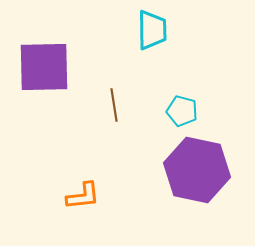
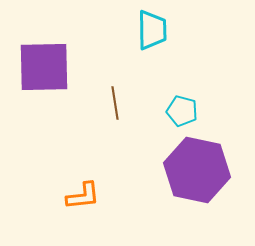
brown line: moved 1 px right, 2 px up
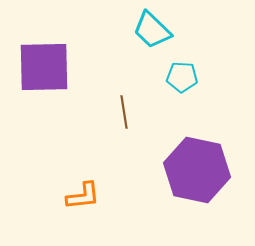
cyan trapezoid: rotated 135 degrees clockwise
brown line: moved 9 px right, 9 px down
cyan pentagon: moved 34 px up; rotated 12 degrees counterclockwise
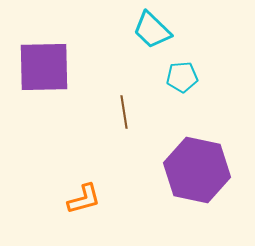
cyan pentagon: rotated 8 degrees counterclockwise
orange L-shape: moved 1 px right, 3 px down; rotated 9 degrees counterclockwise
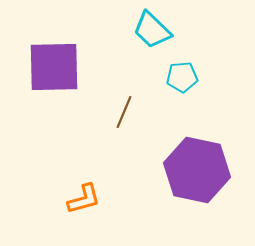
purple square: moved 10 px right
brown line: rotated 32 degrees clockwise
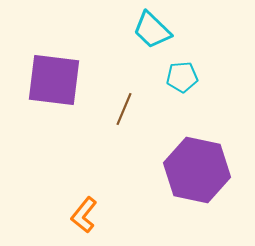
purple square: moved 13 px down; rotated 8 degrees clockwise
brown line: moved 3 px up
orange L-shape: moved 16 px down; rotated 144 degrees clockwise
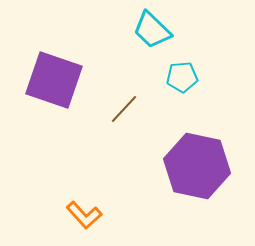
purple square: rotated 12 degrees clockwise
brown line: rotated 20 degrees clockwise
purple hexagon: moved 4 px up
orange L-shape: rotated 81 degrees counterclockwise
